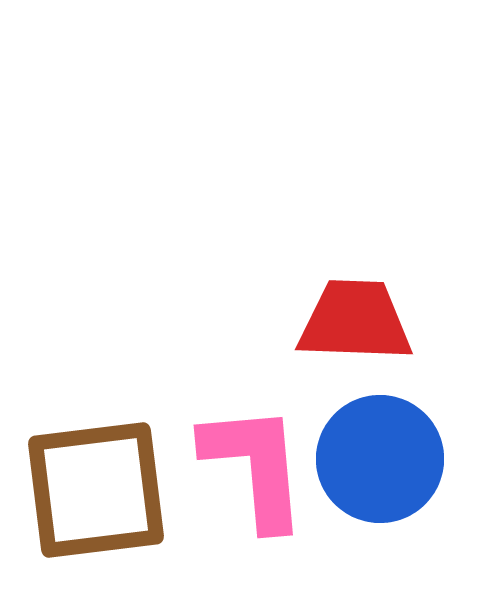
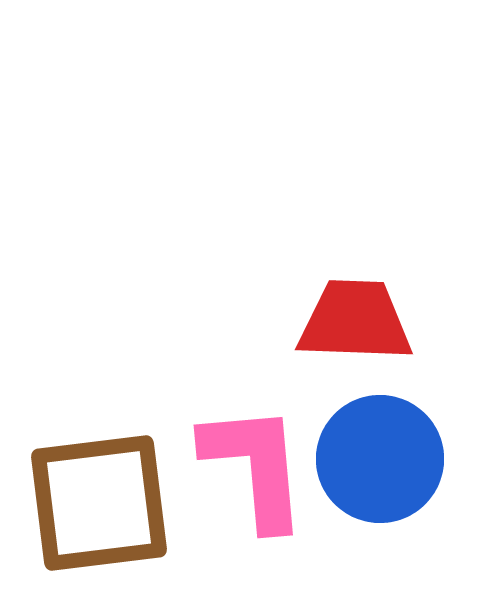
brown square: moved 3 px right, 13 px down
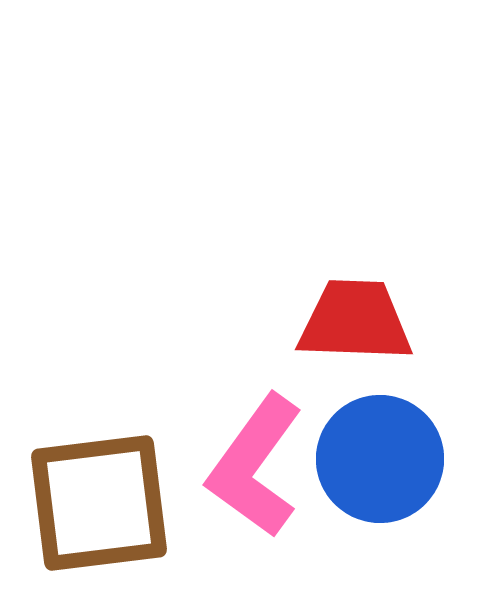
pink L-shape: rotated 139 degrees counterclockwise
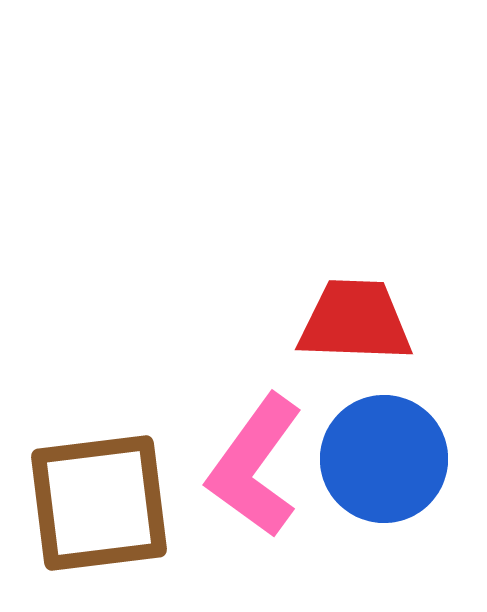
blue circle: moved 4 px right
